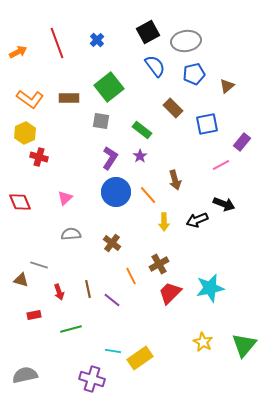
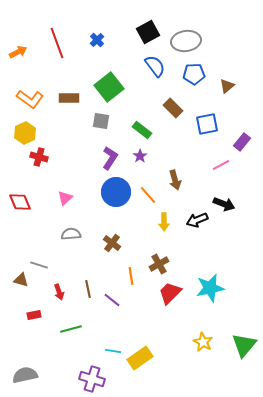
blue pentagon at (194, 74): rotated 10 degrees clockwise
orange line at (131, 276): rotated 18 degrees clockwise
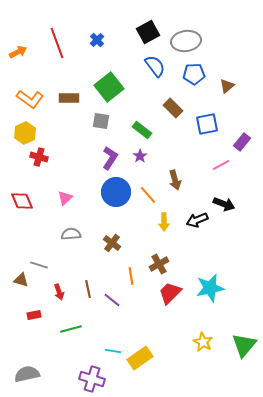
red diamond at (20, 202): moved 2 px right, 1 px up
gray semicircle at (25, 375): moved 2 px right, 1 px up
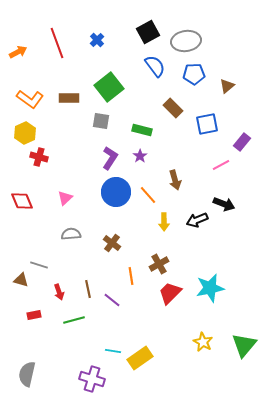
green rectangle at (142, 130): rotated 24 degrees counterclockwise
green line at (71, 329): moved 3 px right, 9 px up
gray semicircle at (27, 374): rotated 65 degrees counterclockwise
